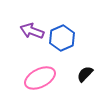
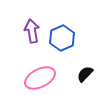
purple arrow: rotated 60 degrees clockwise
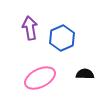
purple arrow: moved 2 px left, 3 px up
black semicircle: rotated 48 degrees clockwise
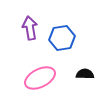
blue hexagon: rotated 15 degrees clockwise
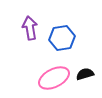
black semicircle: rotated 18 degrees counterclockwise
pink ellipse: moved 14 px right
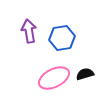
purple arrow: moved 1 px left, 3 px down
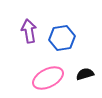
pink ellipse: moved 6 px left
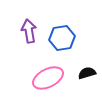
black semicircle: moved 2 px right, 1 px up
